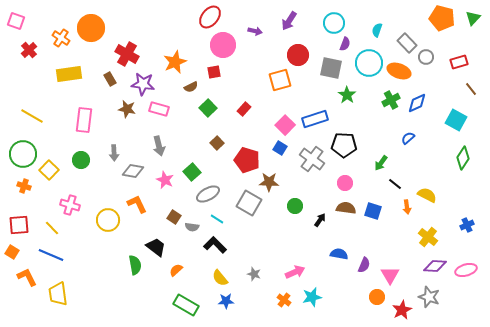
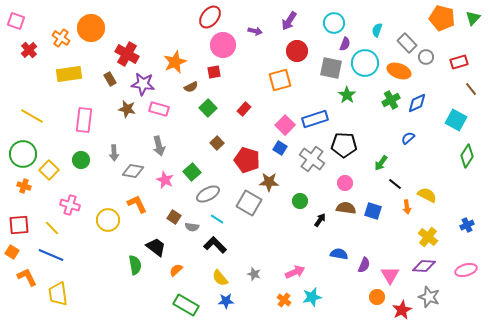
red circle at (298, 55): moved 1 px left, 4 px up
cyan circle at (369, 63): moved 4 px left
green diamond at (463, 158): moved 4 px right, 2 px up
green circle at (295, 206): moved 5 px right, 5 px up
purple diamond at (435, 266): moved 11 px left
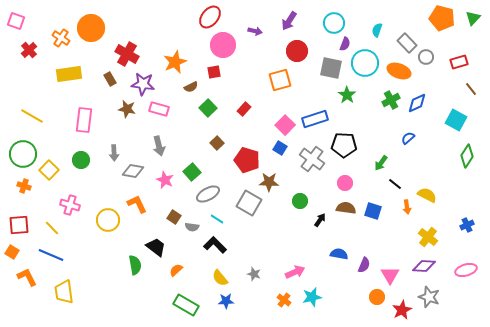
yellow trapezoid at (58, 294): moved 6 px right, 2 px up
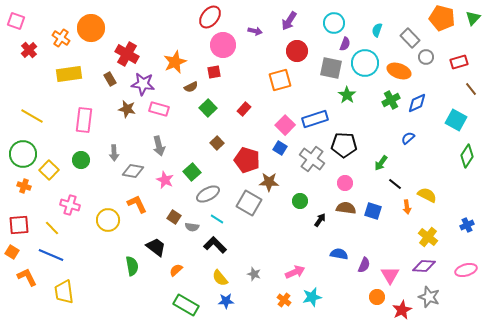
gray rectangle at (407, 43): moved 3 px right, 5 px up
green semicircle at (135, 265): moved 3 px left, 1 px down
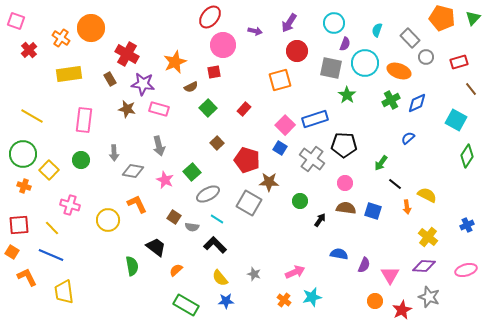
purple arrow at (289, 21): moved 2 px down
orange circle at (377, 297): moved 2 px left, 4 px down
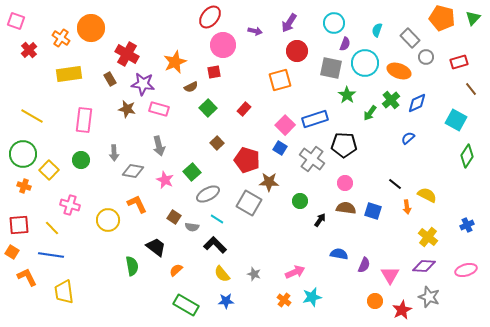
green cross at (391, 100): rotated 12 degrees counterclockwise
green arrow at (381, 163): moved 11 px left, 50 px up
blue line at (51, 255): rotated 15 degrees counterclockwise
yellow semicircle at (220, 278): moved 2 px right, 4 px up
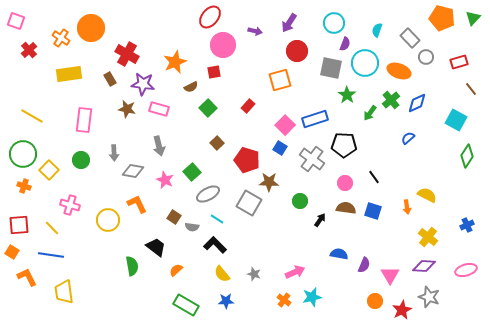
red rectangle at (244, 109): moved 4 px right, 3 px up
black line at (395, 184): moved 21 px left, 7 px up; rotated 16 degrees clockwise
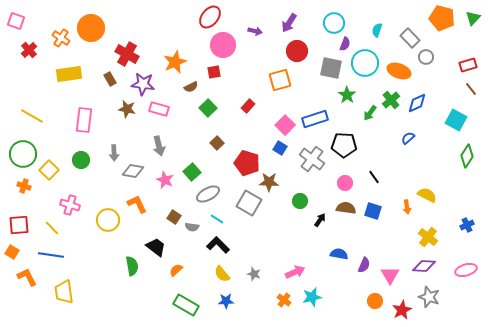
red rectangle at (459, 62): moved 9 px right, 3 px down
red pentagon at (247, 160): moved 3 px down
black L-shape at (215, 245): moved 3 px right
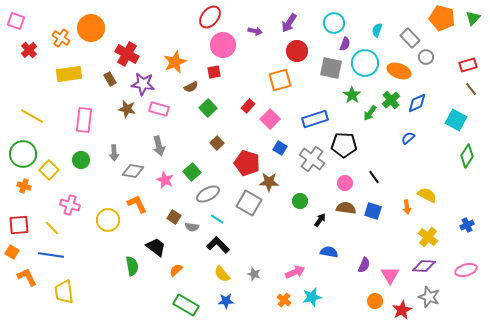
green star at (347, 95): moved 5 px right
pink square at (285, 125): moved 15 px left, 6 px up
blue semicircle at (339, 254): moved 10 px left, 2 px up
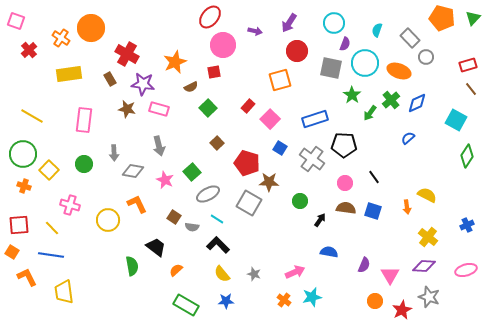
green circle at (81, 160): moved 3 px right, 4 px down
